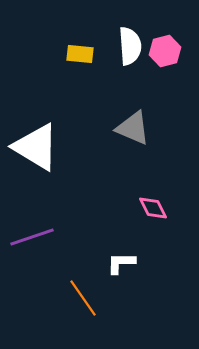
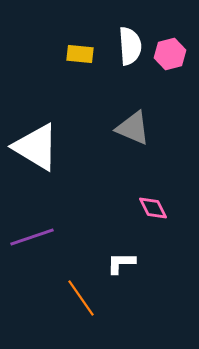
pink hexagon: moved 5 px right, 3 px down
orange line: moved 2 px left
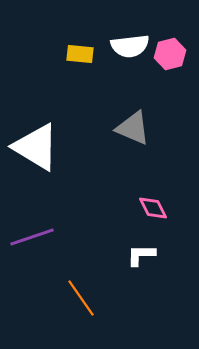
white semicircle: rotated 87 degrees clockwise
white L-shape: moved 20 px right, 8 px up
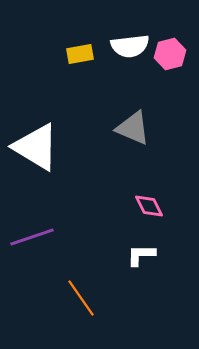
yellow rectangle: rotated 16 degrees counterclockwise
pink diamond: moved 4 px left, 2 px up
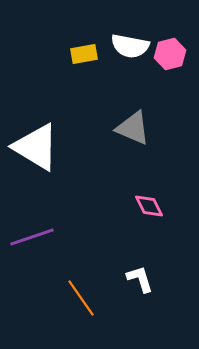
white semicircle: rotated 18 degrees clockwise
yellow rectangle: moved 4 px right
white L-shape: moved 1 px left, 24 px down; rotated 72 degrees clockwise
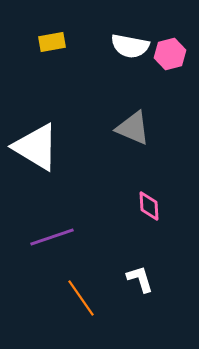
yellow rectangle: moved 32 px left, 12 px up
pink diamond: rotated 24 degrees clockwise
purple line: moved 20 px right
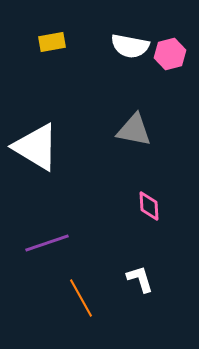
gray triangle: moved 1 px right, 2 px down; rotated 12 degrees counterclockwise
purple line: moved 5 px left, 6 px down
orange line: rotated 6 degrees clockwise
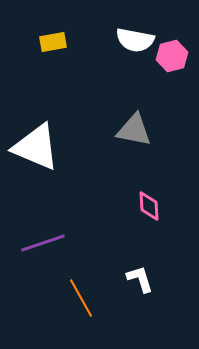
yellow rectangle: moved 1 px right
white semicircle: moved 5 px right, 6 px up
pink hexagon: moved 2 px right, 2 px down
white triangle: rotated 8 degrees counterclockwise
purple line: moved 4 px left
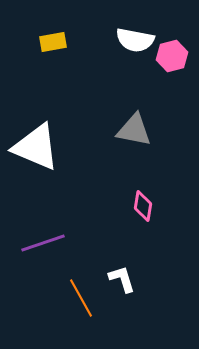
pink diamond: moved 6 px left; rotated 12 degrees clockwise
white L-shape: moved 18 px left
